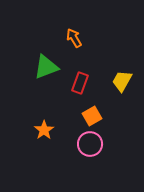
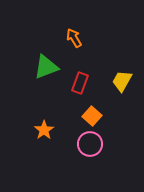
orange square: rotated 18 degrees counterclockwise
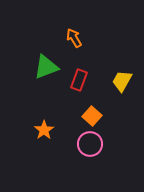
red rectangle: moved 1 px left, 3 px up
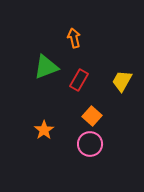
orange arrow: rotated 18 degrees clockwise
red rectangle: rotated 10 degrees clockwise
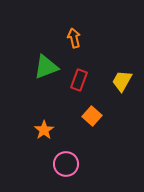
red rectangle: rotated 10 degrees counterclockwise
pink circle: moved 24 px left, 20 px down
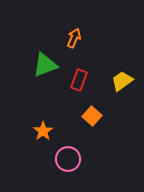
orange arrow: rotated 36 degrees clockwise
green triangle: moved 1 px left, 2 px up
yellow trapezoid: rotated 25 degrees clockwise
orange star: moved 1 px left, 1 px down
pink circle: moved 2 px right, 5 px up
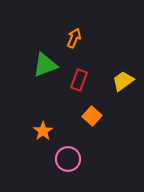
yellow trapezoid: moved 1 px right
